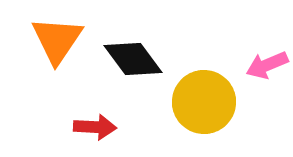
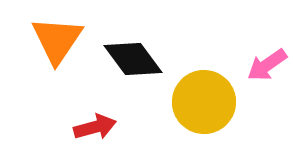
pink arrow: rotated 12 degrees counterclockwise
red arrow: rotated 18 degrees counterclockwise
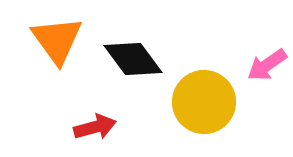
orange triangle: rotated 10 degrees counterclockwise
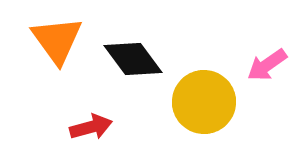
red arrow: moved 4 px left
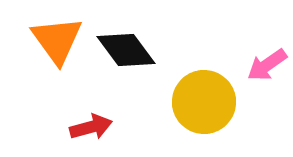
black diamond: moved 7 px left, 9 px up
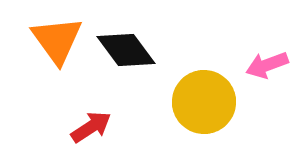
pink arrow: rotated 15 degrees clockwise
red arrow: rotated 18 degrees counterclockwise
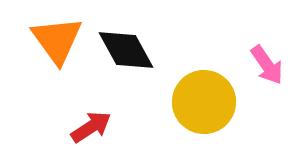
black diamond: rotated 8 degrees clockwise
pink arrow: rotated 105 degrees counterclockwise
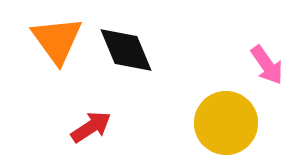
black diamond: rotated 6 degrees clockwise
yellow circle: moved 22 px right, 21 px down
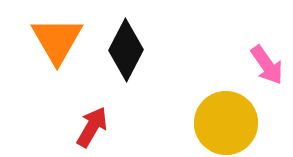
orange triangle: rotated 6 degrees clockwise
black diamond: rotated 50 degrees clockwise
red arrow: moved 1 px right; rotated 27 degrees counterclockwise
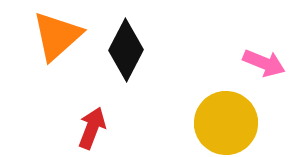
orange triangle: moved 4 px up; rotated 18 degrees clockwise
pink arrow: moved 3 px left, 2 px up; rotated 33 degrees counterclockwise
red arrow: moved 1 px down; rotated 9 degrees counterclockwise
